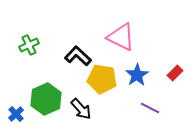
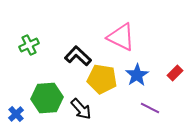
green hexagon: moved 1 px right, 1 px up; rotated 20 degrees clockwise
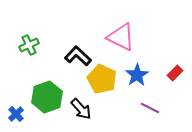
yellow pentagon: rotated 16 degrees clockwise
green hexagon: moved 1 px up; rotated 16 degrees counterclockwise
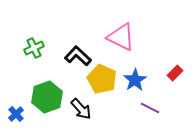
green cross: moved 5 px right, 3 px down
blue star: moved 2 px left, 5 px down
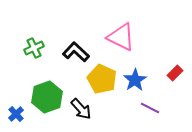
black L-shape: moved 2 px left, 4 px up
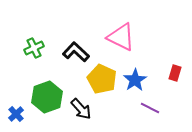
red rectangle: rotated 28 degrees counterclockwise
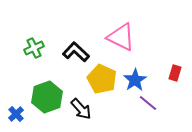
purple line: moved 2 px left, 5 px up; rotated 12 degrees clockwise
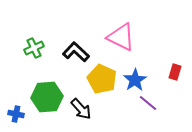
red rectangle: moved 1 px up
green hexagon: rotated 16 degrees clockwise
blue cross: rotated 35 degrees counterclockwise
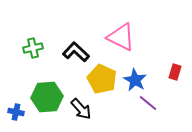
green cross: moved 1 px left; rotated 12 degrees clockwise
blue star: rotated 10 degrees counterclockwise
blue cross: moved 2 px up
